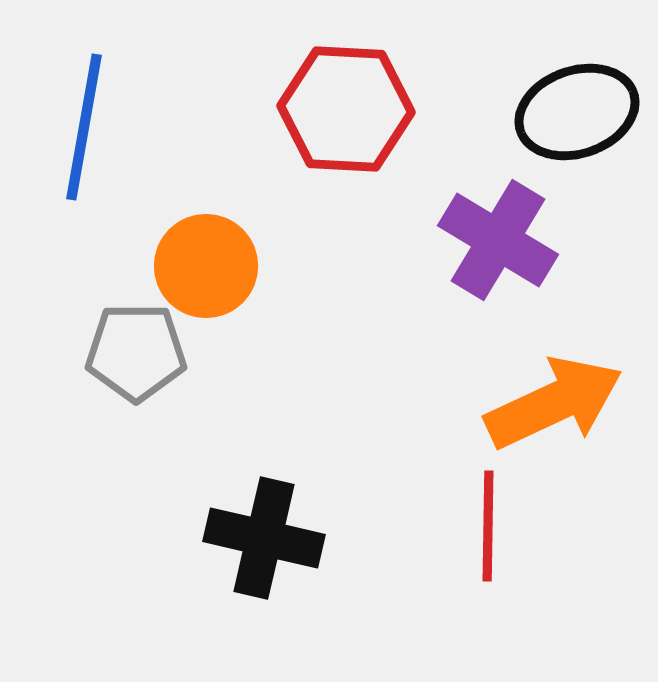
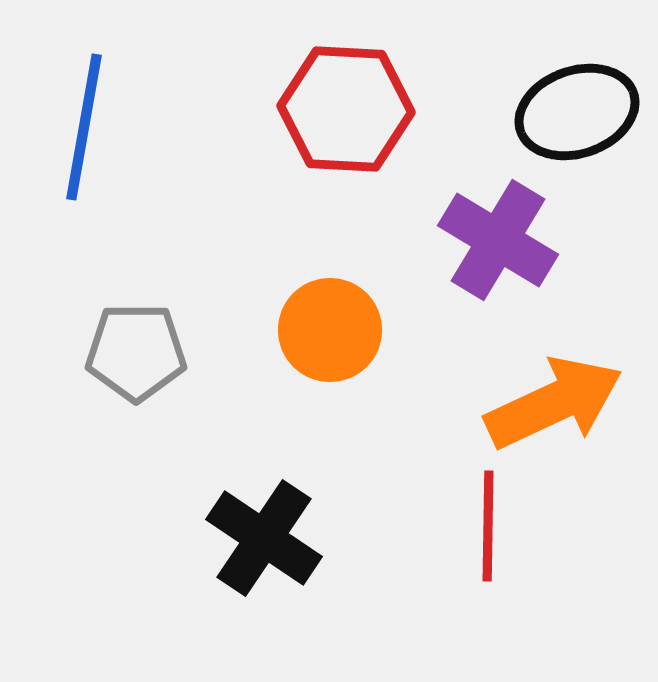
orange circle: moved 124 px right, 64 px down
black cross: rotated 21 degrees clockwise
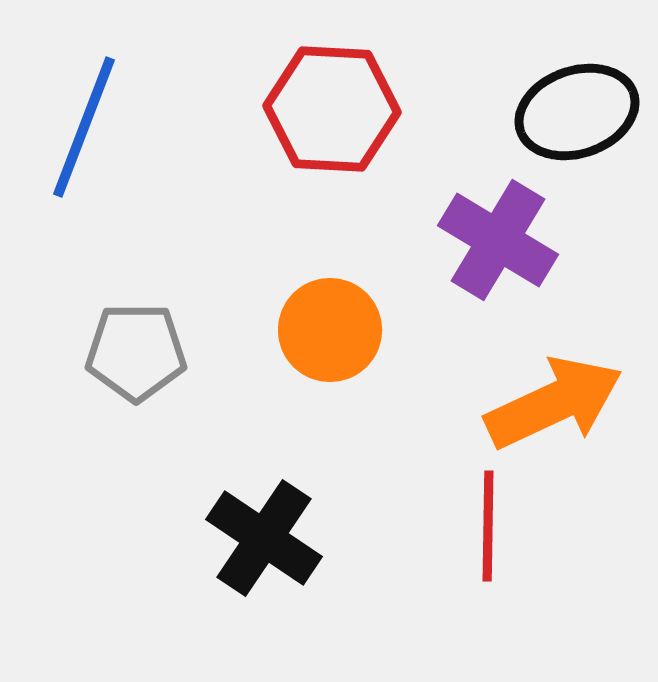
red hexagon: moved 14 px left
blue line: rotated 11 degrees clockwise
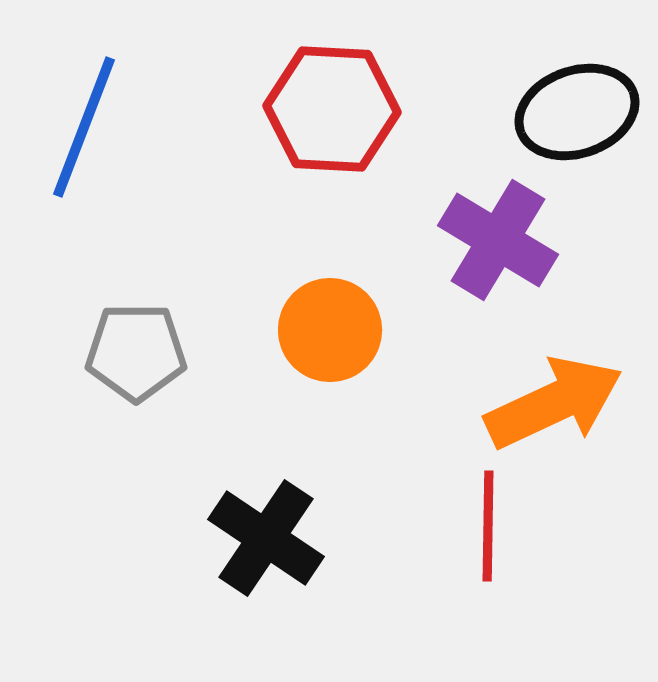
black cross: moved 2 px right
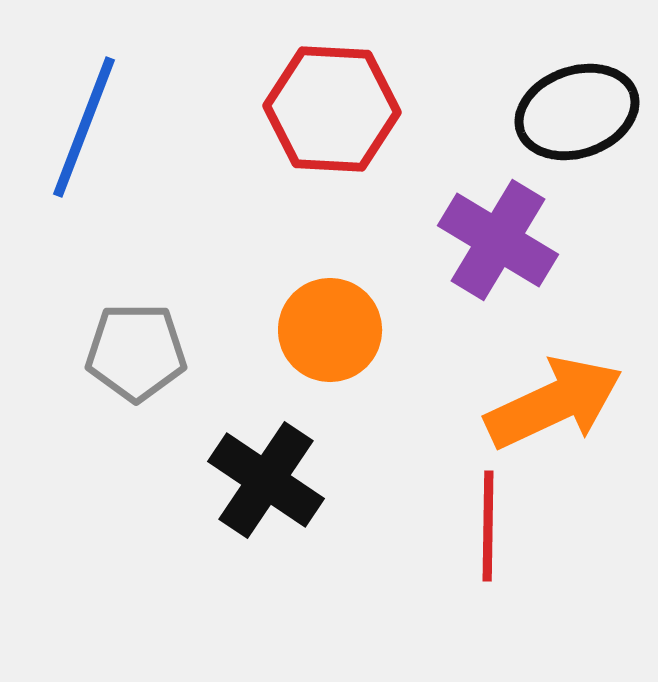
black cross: moved 58 px up
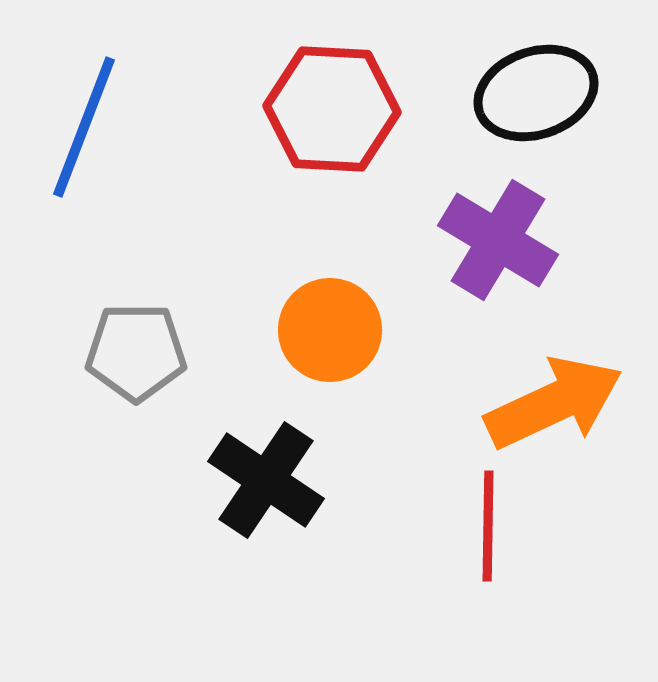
black ellipse: moved 41 px left, 19 px up
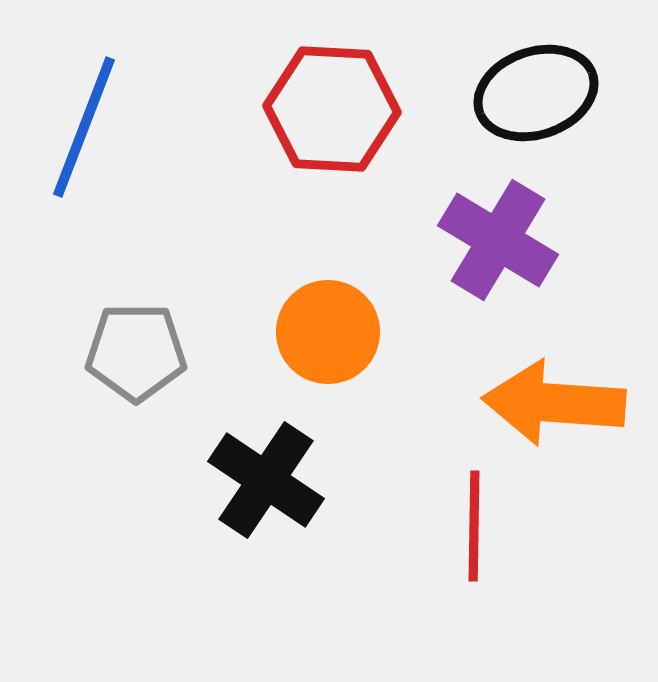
orange circle: moved 2 px left, 2 px down
orange arrow: rotated 151 degrees counterclockwise
red line: moved 14 px left
